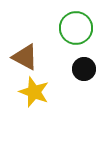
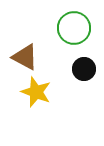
green circle: moved 2 px left
yellow star: moved 2 px right
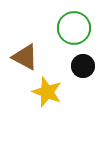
black circle: moved 1 px left, 3 px up
yellow star: moved 11 px right
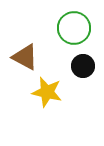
yellow star: rotated 8 degrees counterclockwise
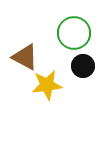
green circle: moved 5 px down
yellow star: moved 7 px up; rotated 20 degrees counterclockwise
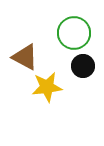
yellow star: moved 2 px down
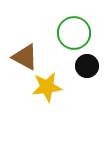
black circle: moved 4 px right
